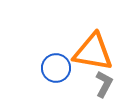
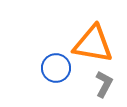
orange triangle: moved 8 px up
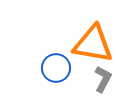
gray L-shape: moved 1 px left, 5 px up
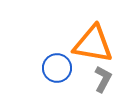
blue circle: moved 1 px right
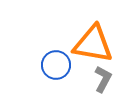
blue circle: moved 1 px left, 3 px up
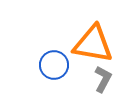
blue circle: moved 2 px left
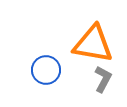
blue circle: moved 8 px left, 5 px down
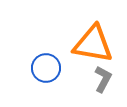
blue circle: moved 2 px up
